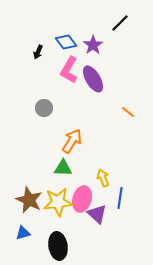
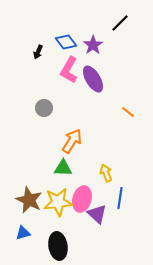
yellow arrow: moved 3 px right, 5 px up
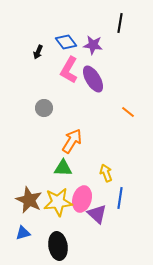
black line: rotated 36 degrees counterclockwise
purple star: rotated 30 degrees counterclockwise
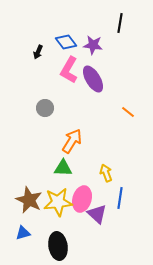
gray circle: moved 1 px right
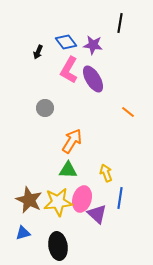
green triangle: moved 5 px right, 2 px down
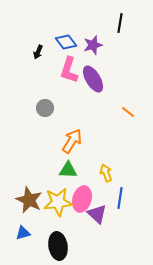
purple star: rotated 24 degrees counterclockwise
pink L-shape: rotated 12 degrees counterclockwise
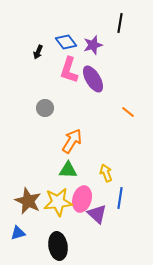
brown star: moved 1 px left, 1 px down
blue triangle: moved 5 px left
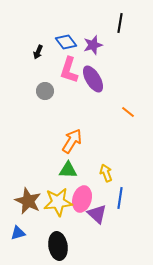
gray circle: moved 17 px up
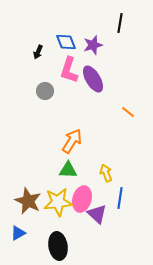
blue diamond: rotated 15 degrees clockwise
blue triangle: rotated 14 degrees counterclockwise
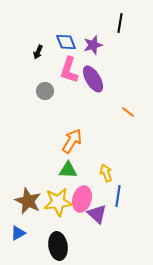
blue line: moved 2 px left, 2 px up
